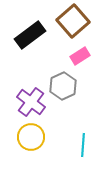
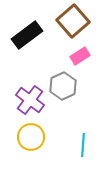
black rectangle: moved 3 px left
purple cross: moved 1 px left, 2 px up
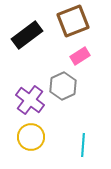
brown square: rotated 20 degrees clockwise
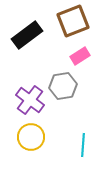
gray hexagon: rotated 16 degrees clockwise
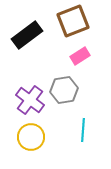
gray hexagon: moved 1 px right, 4 px down
cyan line: moved 15 px up
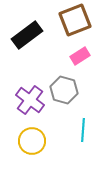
brown square: moved 2 px right, 1 px up
gray hexagon: rotated 24 degrees clockwise
yellow circle: moved 1 px right, 4 px down
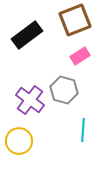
yellow circle: moved 13 px left
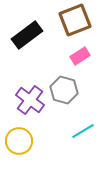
cyan line: moved 1 px down; rotated 55 degrees clockwise
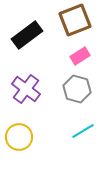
gray hexagon: moved 13 px right, 1 px up
purple cross: moved 4 px left, 11 px up
yellow circle: moved 4 px up
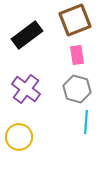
pink rectangle: moved 3 px left, 1 px up; rotated 66 degrees counterclockwise
cyan line: moved 3 px right, 9 px up; rotated 55 degrees counterclockwise
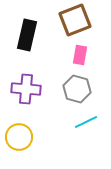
black rectangle: rotated 40 degrees counterclockwise
pink rectangle: moved 3 px right; rotated 18 degrees clockwise
purple cross: rotated 32 degrees counterclockwise
cyan line: rotated 60 degrees clockwise
